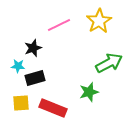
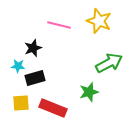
yellow star: rotated 20 degrees counterclockwise
pink line: rotated 40 degrees clockwise
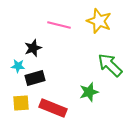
green arrow: moved 1 px right, 2 px down; rotated 108 degrees counterclockwise
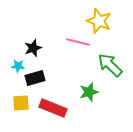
pink line: moved 19 px right, 17 px down
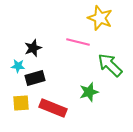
yellow star: moved 1 px right, 3 px up
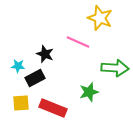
pink line: rotated 10 degrees clockwise
black star: moved 12 px right, 6 px down; rotated 30 degrees counterclockwise
green arrow: moved 5 px right, 3 px down; rotated 140 degrees clockwise
black rectangle: rotated 12 degrees counterclockwise
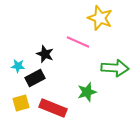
green star: moved 2 px left
yellow square: rotated 12 degrees counterclockwise
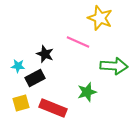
green arrow: moved 1 px left, 2 px up
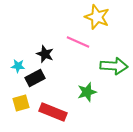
yellow star: moved 3 px left, 1 px up
red rectangle: moved 4 px down
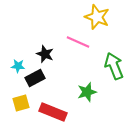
green arrow: rotated 116 degrees counterclockwise
